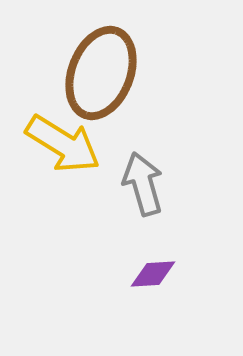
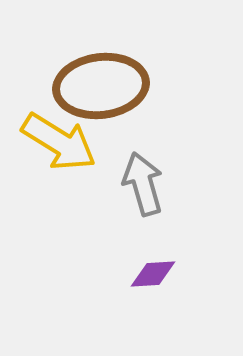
brown ellipse: moved 13 px down; rotated 62 degrees clockwise
yellow arrow: moved 4 px left, 2 px up
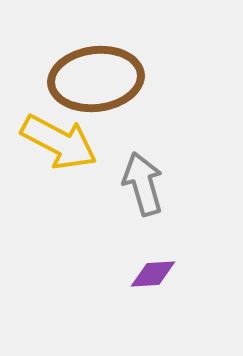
brown ellipse: moved 5 px left, 7 px up
yellow arrow: rotated 4 degrees counterclockwise
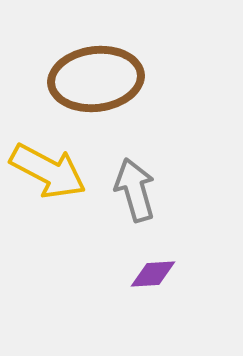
yellow arrow: moved 11 px left, 29 px down
gray arrow: moved 8 px left, 6 px down
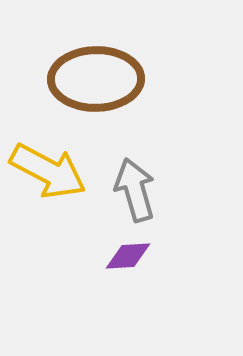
brown ellipse: rotated 6 degrees clockwise
purple diamond: moved 25 px left, 18 px up
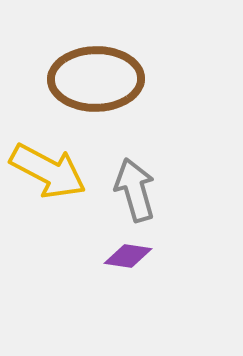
purple diamond: rotated 12 degrees clockwise
